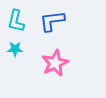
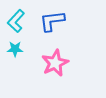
cyan L-shape: rotated 30 degrees clockwise
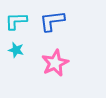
cyan L-shape: rotated 45 degrees clockwise
cyan star: moved 1 px right, 1 px down; rotated 14 degrees clockwise
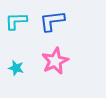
cyan star: moved 18 px down
pink star: moved 2 px up
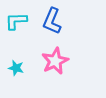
blue L-shape: rotated 60 degrees counterclockwise
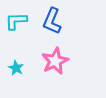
cyan star: rotated 14 degrees clockwise
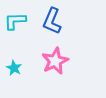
cyan L-shape: moved 1 px left
cyan star: moved 2 px left
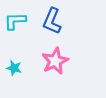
cyan star: rotated 14 degrees counterclockwise
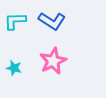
blue L-shape: rotated 80 degrees counterclockwise
pink star: moved 2 px left
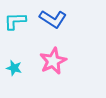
blue L-shape: moved 1 px right, 2 px up
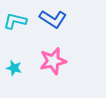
cyan L-shape: rotated 15 degrees clockwise
pink star: rotated 12 degrees clockwise
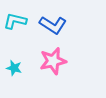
blue L-shape: moved 6 px down
